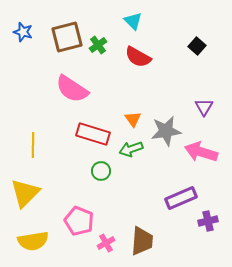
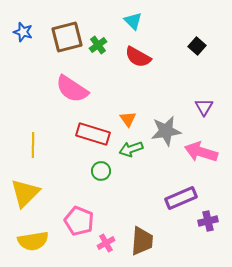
orange triangle: moved 5 px left
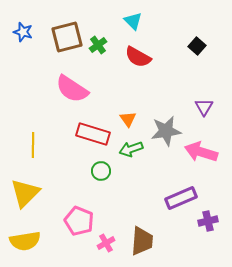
yellow semicircle: moved 8 px left
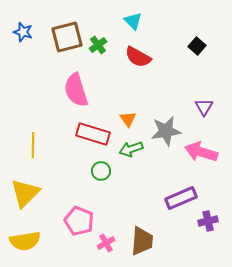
pink semicircle: moved 4 px right, 1 px down; rotated 40 degrees clockwise
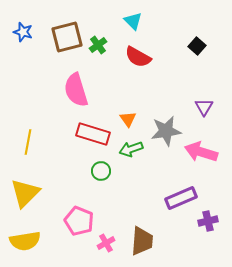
yellow line: moved 5 px left, 3 px up; rotated 10 degrees clockwise
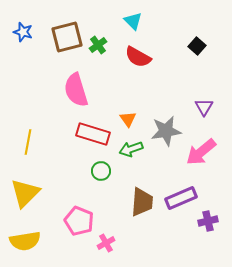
pink arrow: rotated 56 degrees counterclockwise
brown trapezoid: moved 39 px up
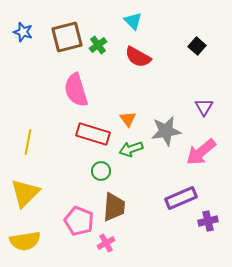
brown trapezoid: moved 28 px left, 5 px down
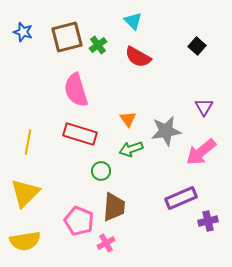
red rectangle: moved 13 px left
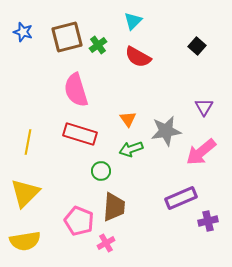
cyan triangle: rotated 30 degrees clockwise
